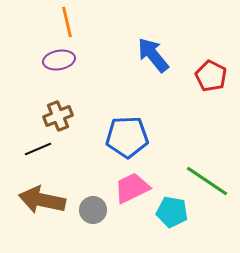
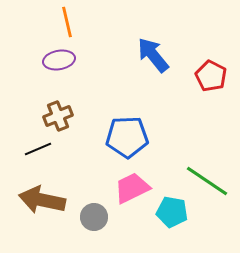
gray circle: moved 1 px right, 7 px down
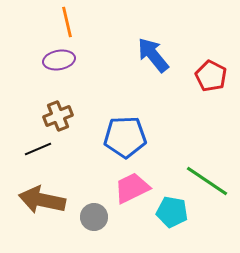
blue pentagon: moved 2 px left
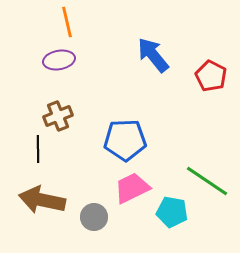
blue pentagon: moved 3 px down
black line: rotated 68 degrees counterclockwise
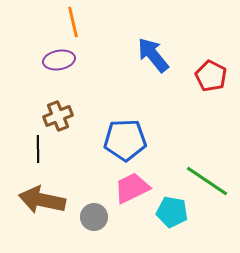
orange line: moved 6 px right
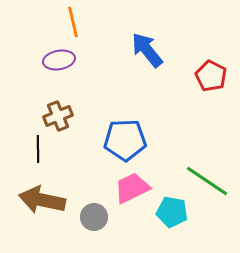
blue arrow: moved 6 px left, 5 px up
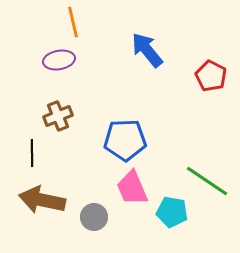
black line: moved 6 px left, 4 px down
pink trapezoid: rotated 87 degrees counterclockwise
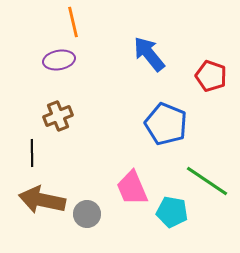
blue arrow: moved 2 px right, 4 px down
red pentagon: rotated 8 degrees counterclockwise
blue pentagon: moved 41 px right, 16 px up; rotated 24 degrees clockwise
gray circle: moved 7 px left, 3 px up
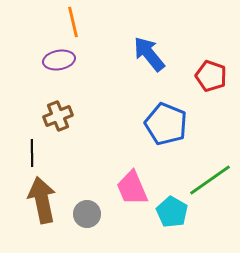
green line: moved 3 px right, 1 px up; rotated 69 degrees counterclockwise
brown arrow: rotated 66 degrees clockwise
cyan pentagon: rotated 20 degrees clockwise
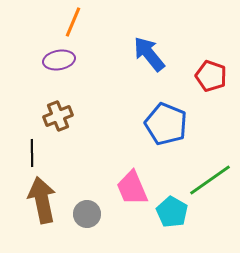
orange line: rotated 36 degrees clockwise
